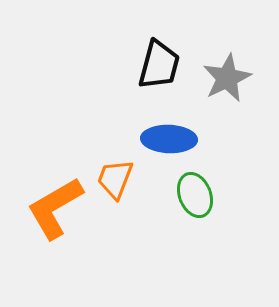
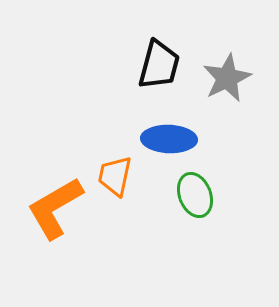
orange trapezoid: moved 3 px up; rotated 9 degrees counterclockwise
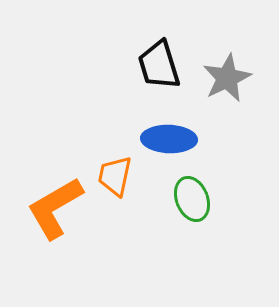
black trapezoid: rotated 148 degrees clockwise
green ellipse: moved 3 px left, 4 px down
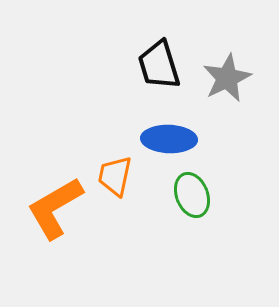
green ellipse: moved 4 px up
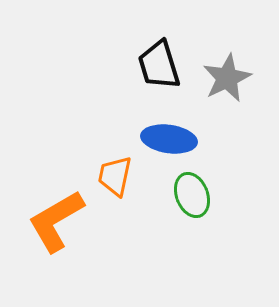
blue ellipse: rotated 6 degrees clockwise
orange L-shape: moved 1 px right, 13 px down
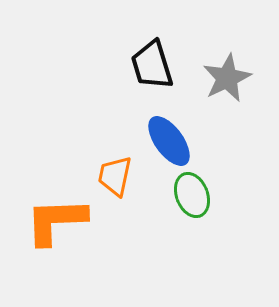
black trapezoid: moved 7 px left
blue ellipse: moved 2 px down; rotated 46 degrees clockwise
orange L-shape: rotated 28 degrees clockwise
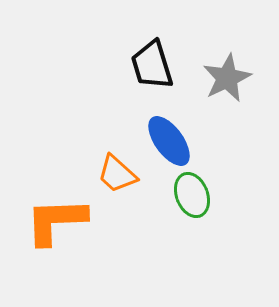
orange trapezoid: moved 2 px right, 2 px up; rotated 60 degrees counterclockwise
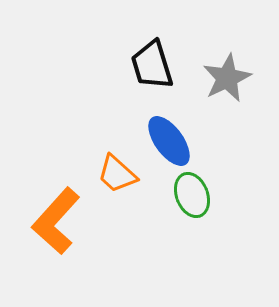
orange L-shape: rotated 46 degrees counterclockwise
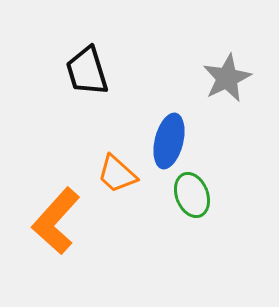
black trapezoid: moved 65 px left, 6 px down
blue ellipse: rotated 50 degrees clockwise
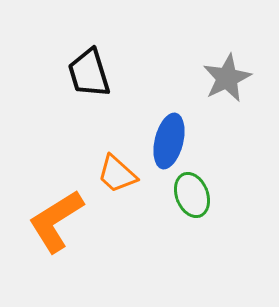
black trapezoid: moved 2 px right, 2 px down
orange L-shape: rotated 16 degrees clockwise
